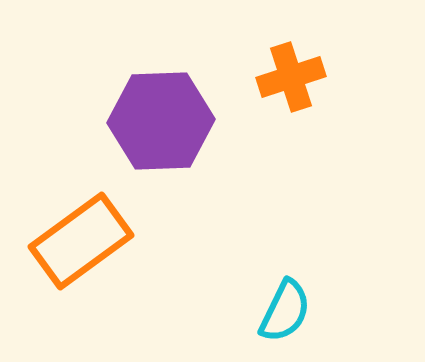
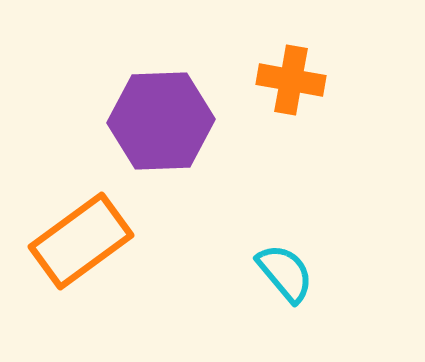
orange cross: moved 3 px down; rotated 28 degrees clockwise
cyan semicircle: moved 38 px up; rotated 66 degrees counterclockwise
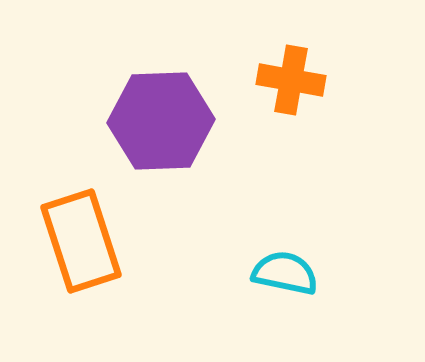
orange rectangle: rotated 72 degrees counterclockwise
cyan semicircle: rotated 38 degrees counterclockwise
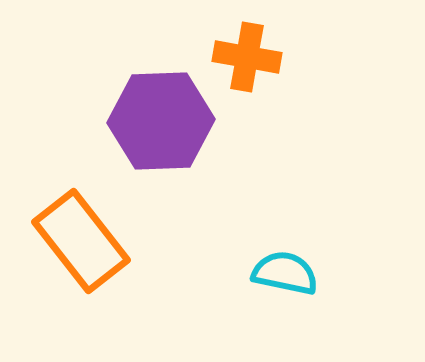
orange cross: moved 44 px left, 23 px up
orange rectangle: rotated 20 degrees counterclockwise
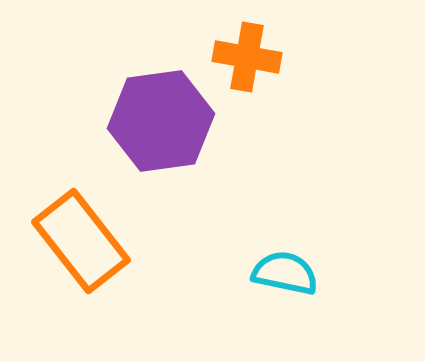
purple hexagon: rotated 6 degrees counterclockwise
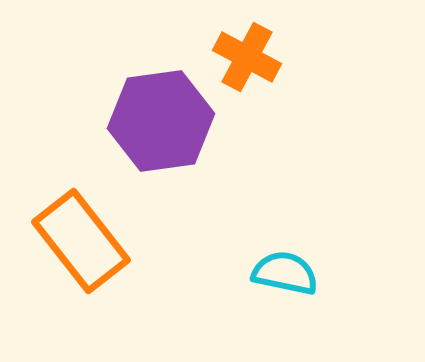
orange cross: rotated 18 degrees clockwise
